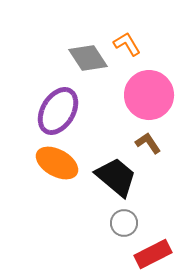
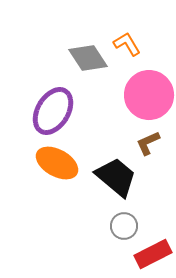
purple ellipse: moved 5 px left
brown L-shape: rotated 80 degrees counterclockwise
gray circle: moved 3 px down
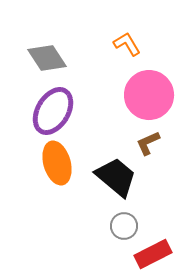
gray diamond: moved 41 px left
orange ellipse: rotated 45 degrees clockwise
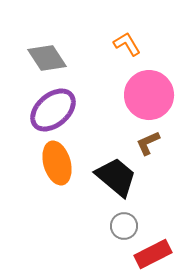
purple ellipse: moved 1 px up; rotated 18 degrees clockwise
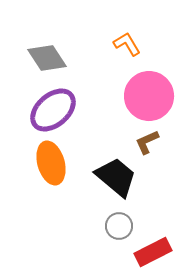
pink circle: moved 1 px down
brown L-shape: moved 1 px left, 1 px up
orange ellipse: moved 6 px left
gray circle: moved 5 px left
red rectangle: moved 2 px up
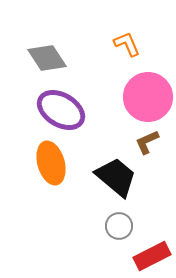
orange L-shape: rotated 8 degrees clockwise
pink circle: moved 1 px left, 1 px down
purple ellipse: moved 8 px right; rotated 72 degrees clockwise
red rectangle: moved 1 px left, 4 px down
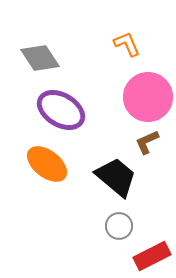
gray diamond: moved 7 px left
orange ellipse: moved 4 px left, 1 px down; rotated 36 degrees counterclockwise
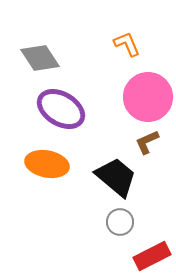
purple ellipse: moved 1 px up
orange ellipse: rotated 27 degrees counterclockwise
gray circle: moved 1 px right, 4 px up
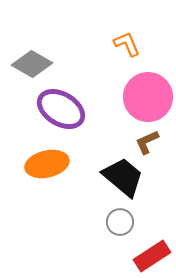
gray diamond: moved 8 px left, 6 px down; rotated 27 degrees counterclockwise
orange ellipse: rotated 24 degrees counterclockwise
black trapezoid: moved 7 px right
red rectangle: rotated 6 degrees counterclockwise
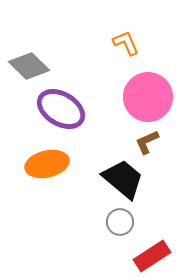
orange L-shape: moved 1 px left, 1 px up
gray diamond: moved 3 px left, 2 px down; rotated 15 degrees clockwise
black trapezoid: moved 2 px down
